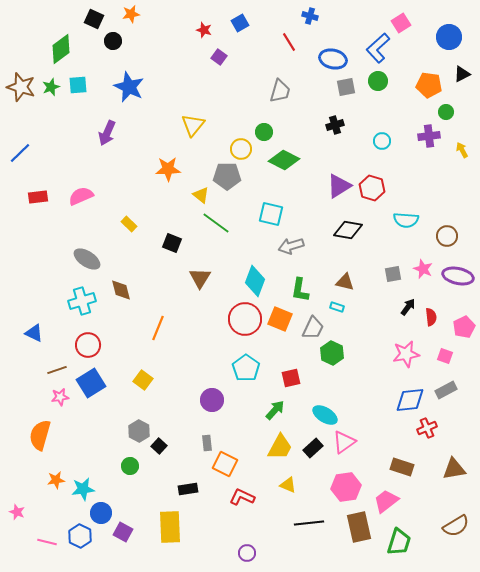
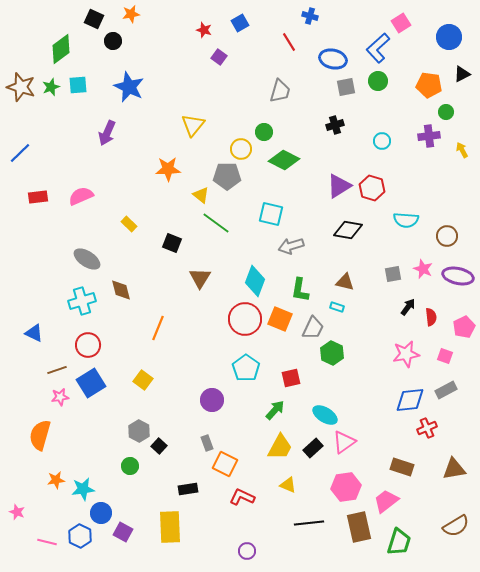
gray rectangle at (207, 443): rotated 14 degrees counterclockwise
purple circle at (247, 553): moved 2 px up
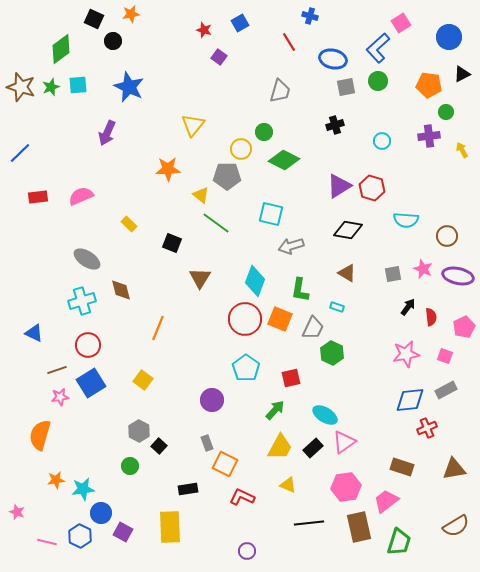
brown triangle at (345, 282): moved 2 px right, 9 px up; rotated 18 degrees clockwise
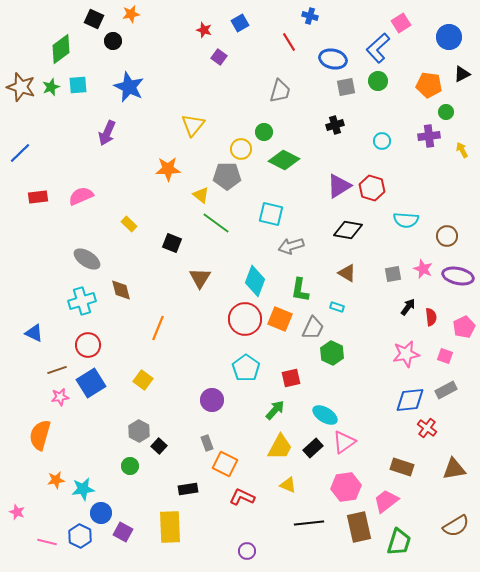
red cross at (427, 428): rotated 30 degrees counterclockwise
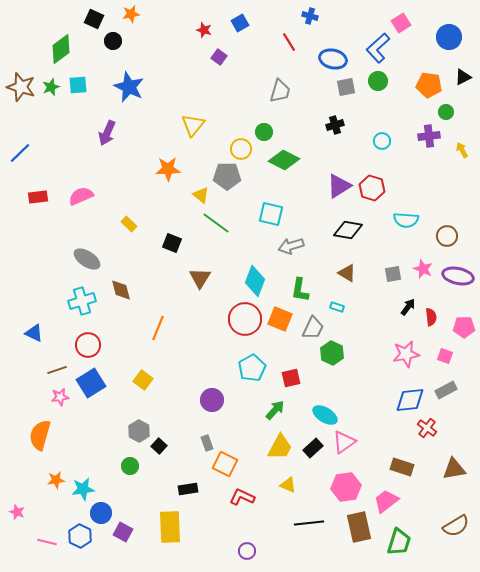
black triangle at (462, 74): moved 1 px right, 3 px down
pink pentagon at (464, 327): rotated 25 degrees clockwise
cyan pentagon at (246, 368): moved 6 px right; rotated 8 degrees clockwise
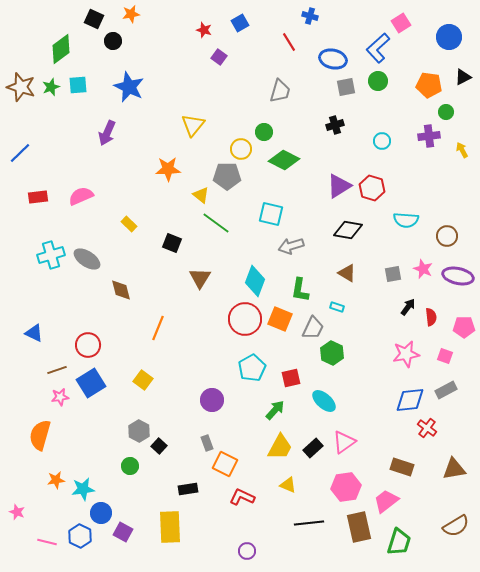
cyan cross at (82, 301): moved 31 px left, 46 px up
cyan ellipse at (325, 415): moved 1 px left, 14 px up; rotated 10 degrees clockwise
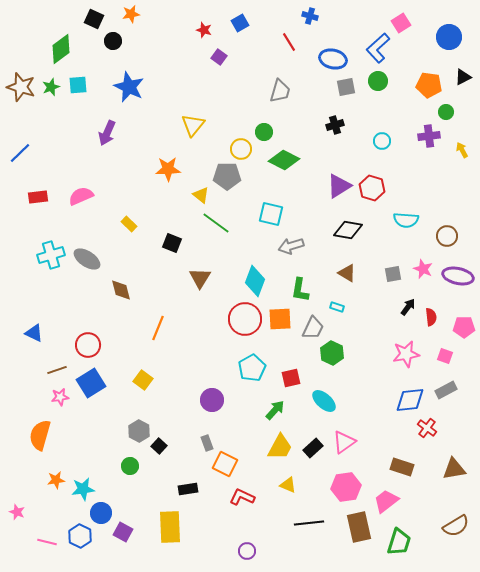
orange square at (280, 319): rotated 25 degrees counterclockwise
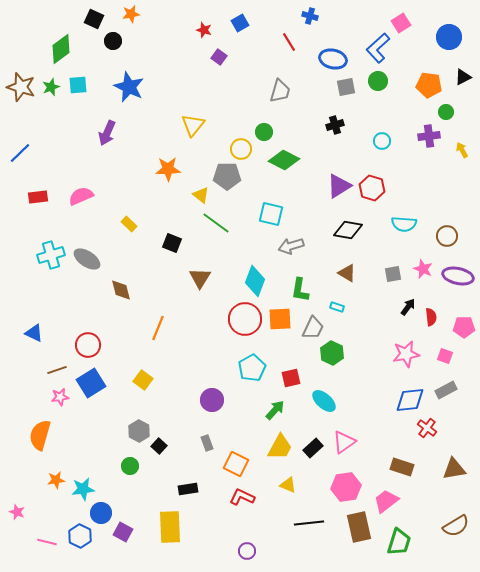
cyan semicircle at (406, 220): moved 2 px left, 4 px down
orange square at (225, 464): moved 11 px right
